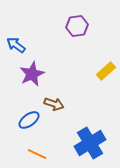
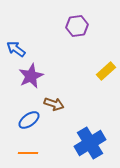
blue arrow: moved 4 px down
purple star: moved 1 px left, 2 px down
orange line: moved 9 px left, 1 px up; rotated 24 degrees counterclockwise
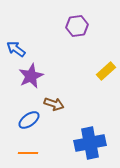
blue cross: rotated 20 degrees clockwise
